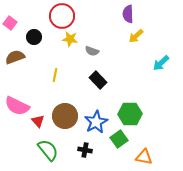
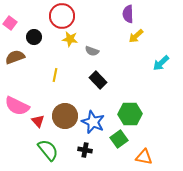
blue star: moved 3 px left; rotated 20 degrees counterclockwise
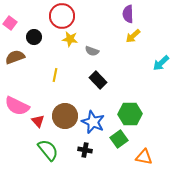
yellow arrow: moved 3 px left
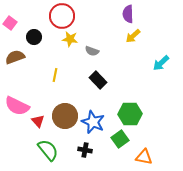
green square: moved 1 px right
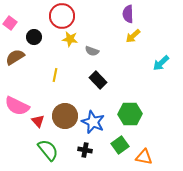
brown semicircle: rotated 12 degrees counterclockwise
green square: moved 6 px down
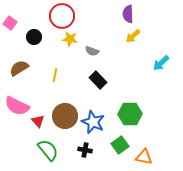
brown semicircle: moved 4 px right, 11 px down
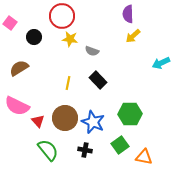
cyan arrow: rotated 18 degrees clockwise
yellow line: moved 13 px right, 8 px down
brown circle: moved 2 px down
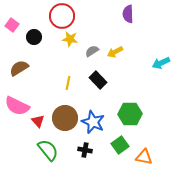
pink square: moved 2 px right, 2 px down
yellow arrow: moved 18 px left, 16 px down; rotated 14 degrees clockwise
gray semicircle: rotated 128 degrees clockwise
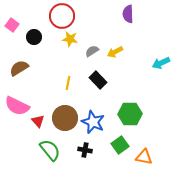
green semicircle: moved 2 px right
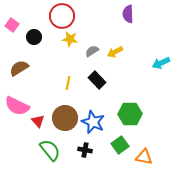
black rectangle: moved 1 px left
